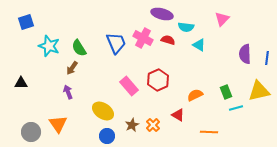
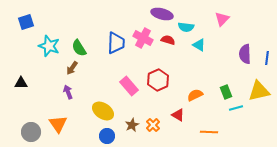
blue trapezoid: rotated 25 degrees clockwise
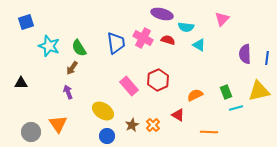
blue trapezoid: rotated 10 degrees counterclockwise
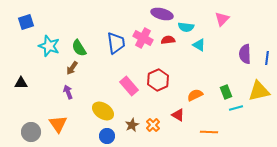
red semicircle: rotated 24 degrees counterclockwise
